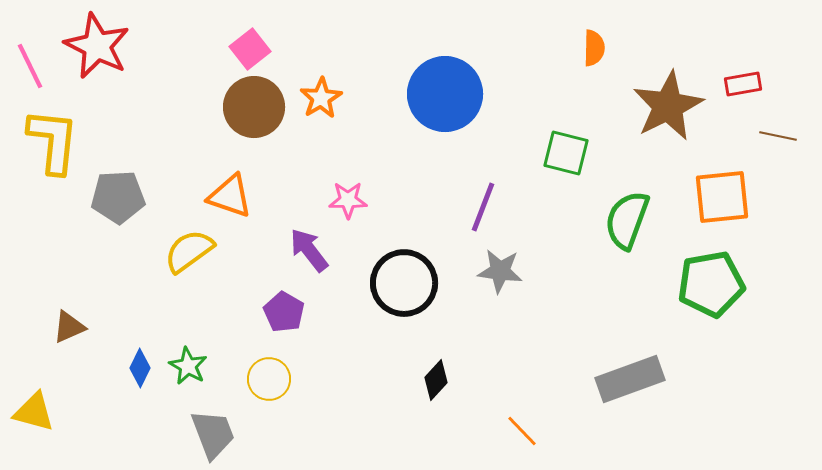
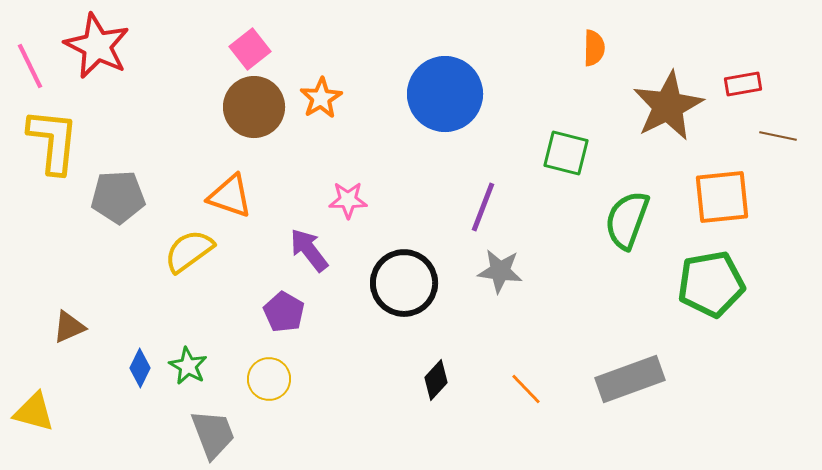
orange line: moved 4 px right, 42 px up
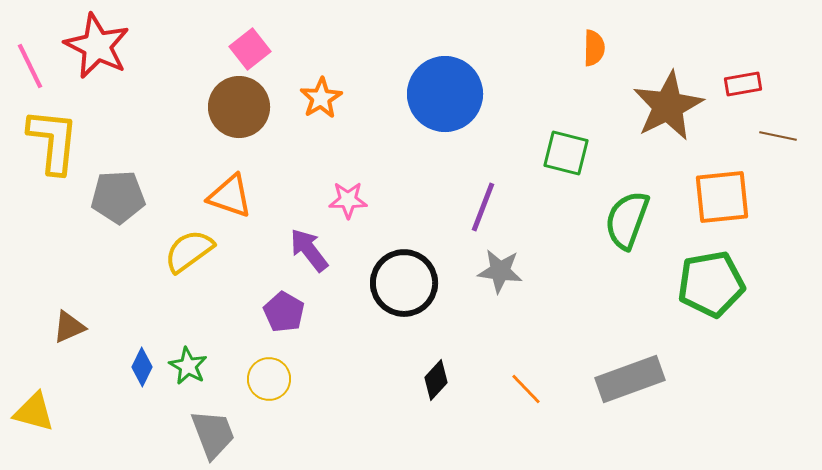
brown circle: moved 15 px left
blue diamond: moved 2 px right, 1 px up
